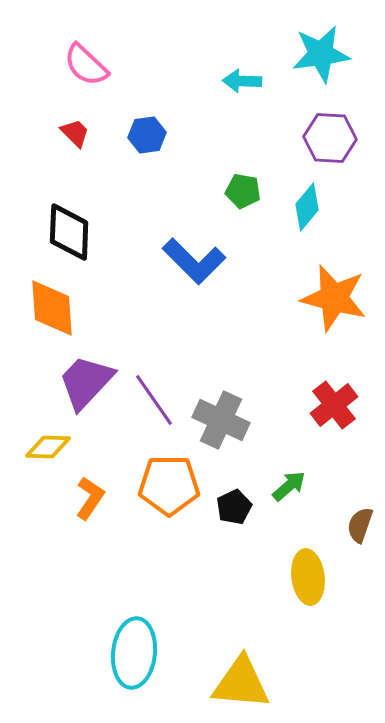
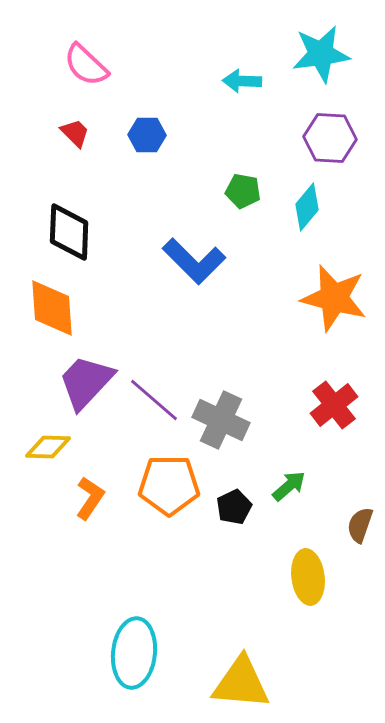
blue hexagon: rotated 9 degrees clockwise
purple line: rotated 14 degrees counterclockwise
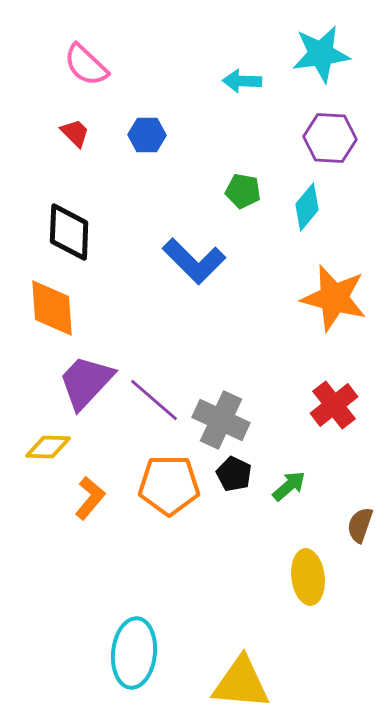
orange L-shape: rotated 6 degrees clockwise
black pentagon: moved 33 px up; rotated 20 degrees counterclockwise
